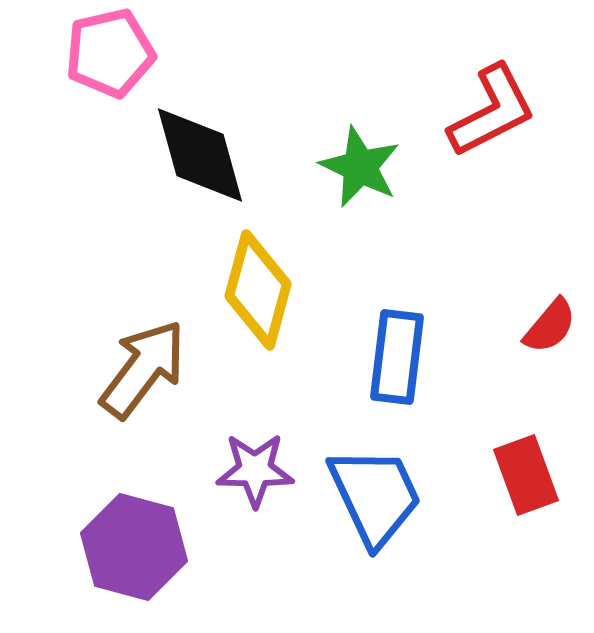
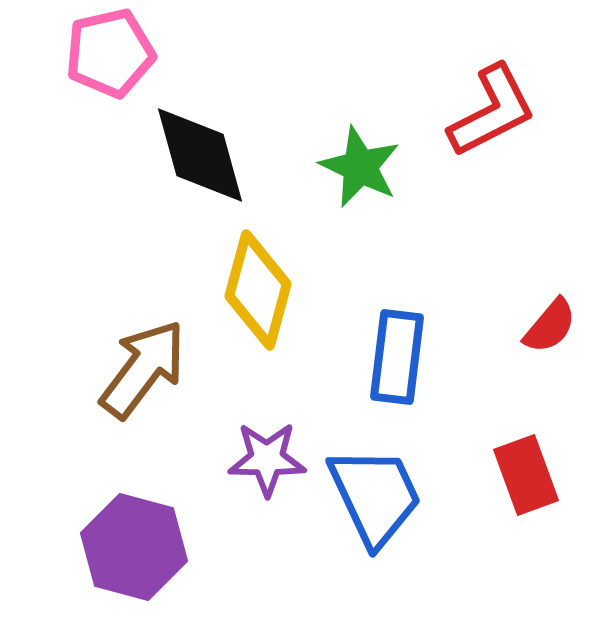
purple star: moved 12 px right, 11 px up
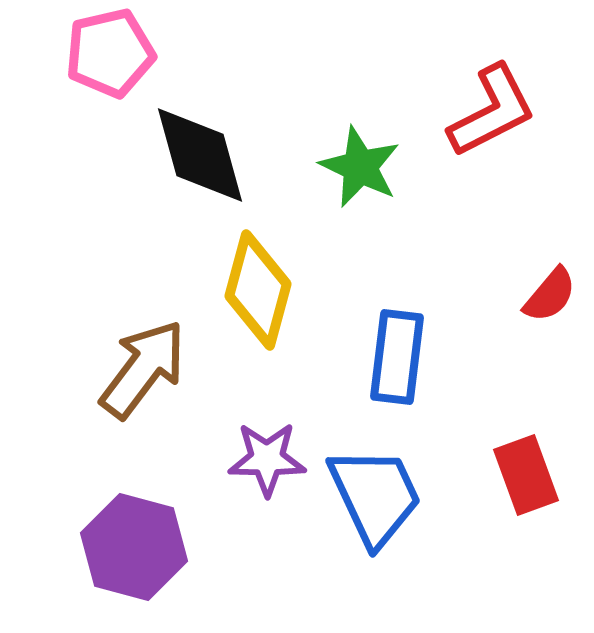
red semicircle: moved 31 px up
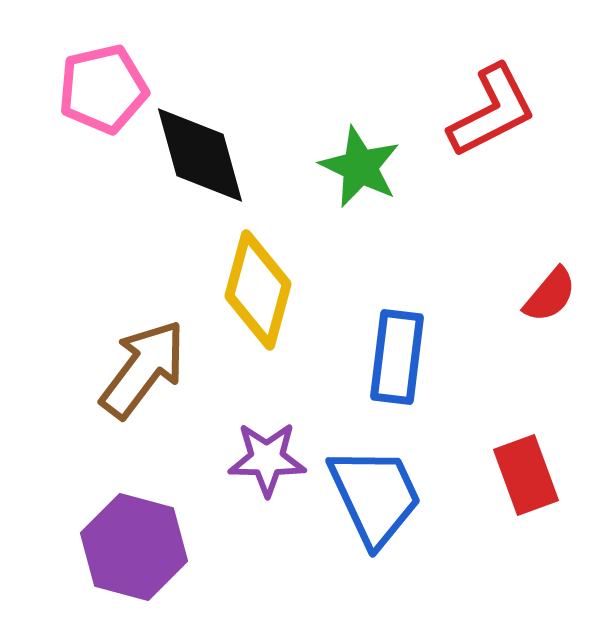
pink pentagon: moved 7 px left, 36 px down
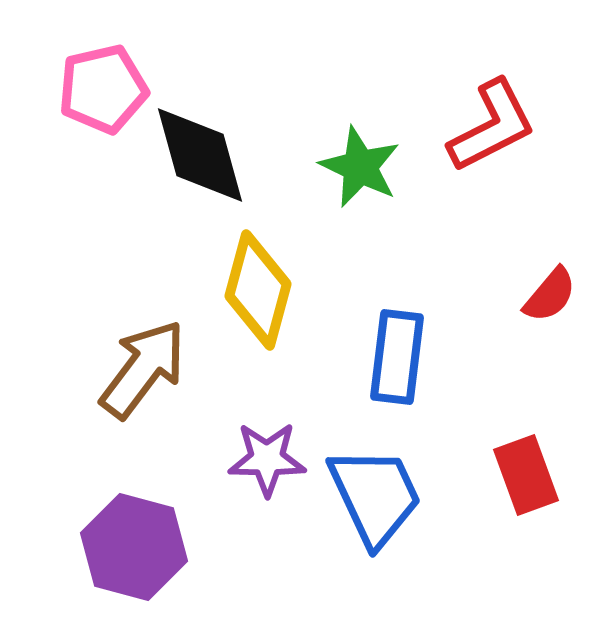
red L-shape: moved 15 px down
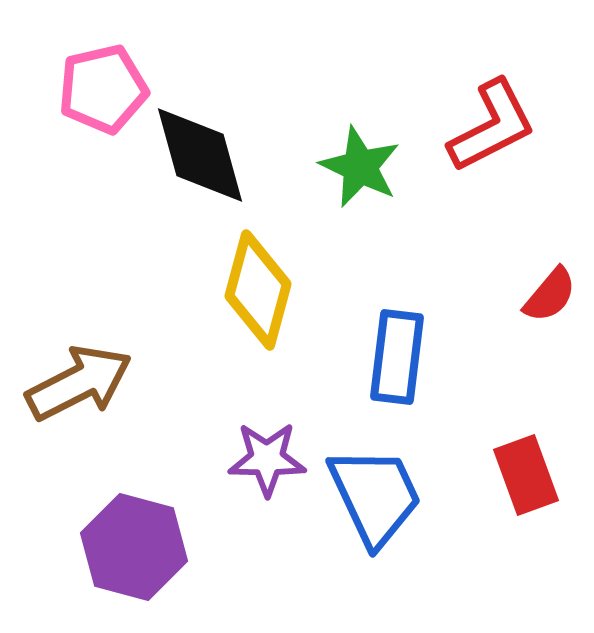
brown arrow: moved 64 px left, 14 px down; rotated 26 degrees clockwise
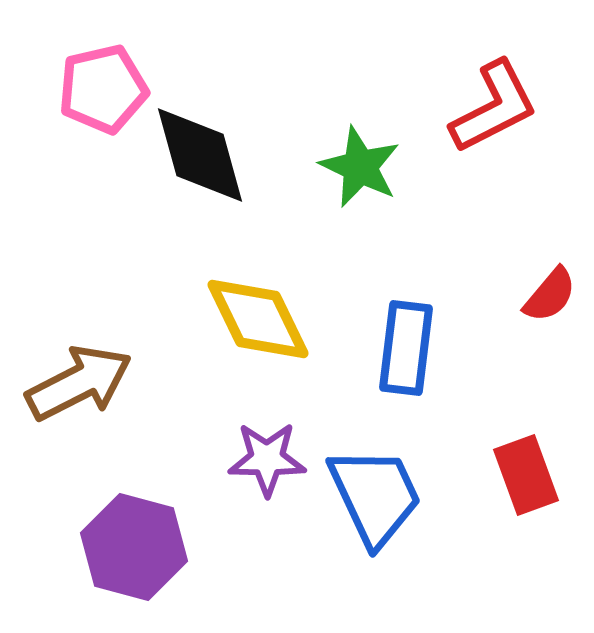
red L-shape: moved 2 px right, 19 px up
yellow diamond: moved 29 px down; rotated 41 degrees counterclockwise
blue rectangle: moved 9 px right, 9 px up
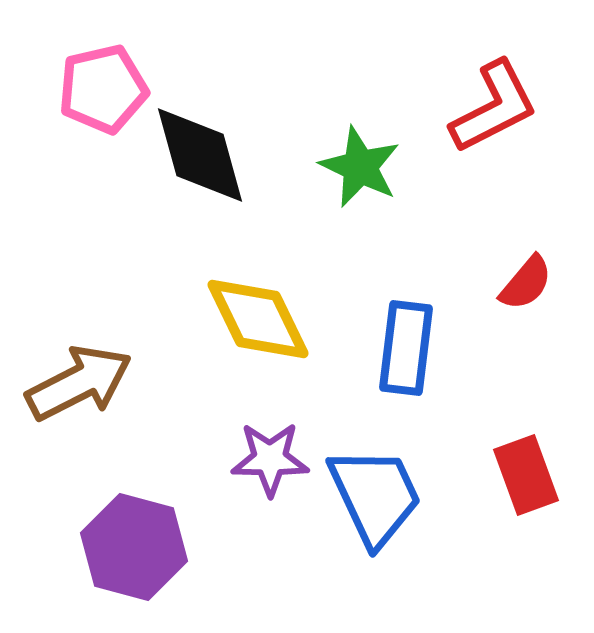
red semicircle: moved 24 px left, 12 px up
purple star: moved 3 px right
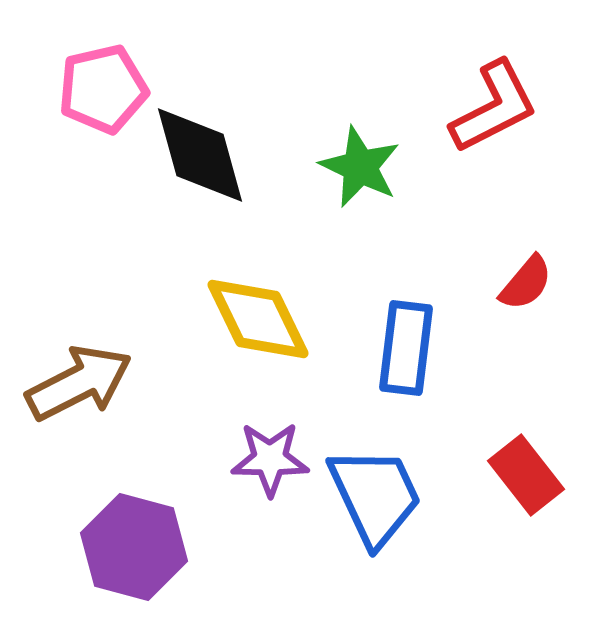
red rectangle: rotated 18 degrees counterclockwise
